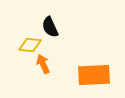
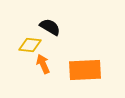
black semicircle: rotated 145 degrees clockwise
orange rectangle: moved 9 px left, 5 px up
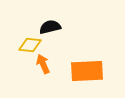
black semicircle: rotated 45 degrees counterclockwise
orange rectangle: moved 2 px right, 1 px down
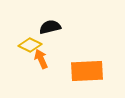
yellow diamond: rotated 20 degrees clockwise
orange arrow: moved 2 px left, 5 px up
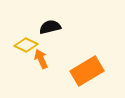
yellow diamond: moved 4 px left
orange rectangle: rotated 28 degrees counterclockwise
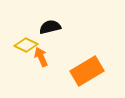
orange arrow: moved 2 px up
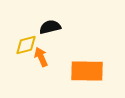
yellow diamond: rotated 40 degrees counterclockwise
orange rectangle: rotated 32 degrees clockwise
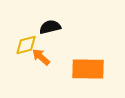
orange arrow: rotated 24 degrees counterclockwise
orange rectangle: moved 1 px right, 2 px up
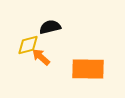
yellow diamond: moved 2 px right
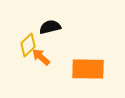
yellow diamond: rotated 30 degrees counterclockwise
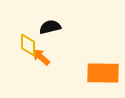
yellow diamond: rotated 45 degrees counterclockwise
orange rectangle: moved 15 px right, 4 px down
